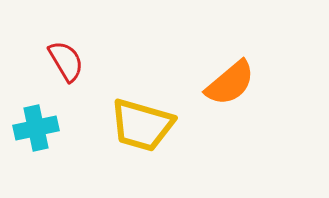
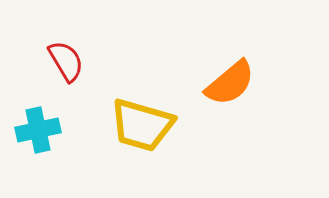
cyan cross: moved 2 px right, 2 px down
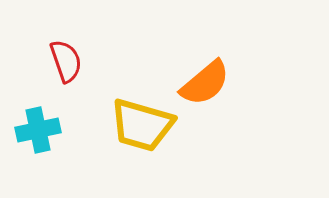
red semicircle: rotated 12 degrees clockwise
orange semicircle: moved 25 px left
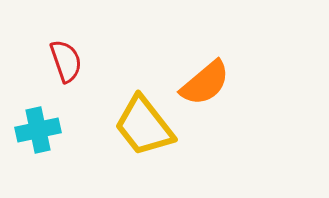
yellow trapezoid: moved 2 px right, 1 px down; rotated 36 degrees clockwise
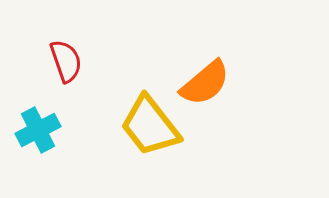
yellow trapezoid: moved 6 px right
cyan cross: rotated 15 degrees counterclockwise
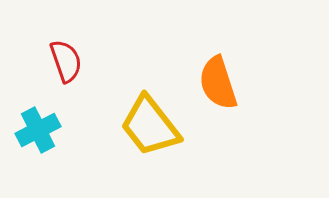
orange semicircle: moved 13 px right; rotated 112 degrees clockwise
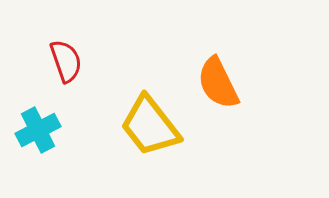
orange semicircle: rotated 8 degrees counterclockwise
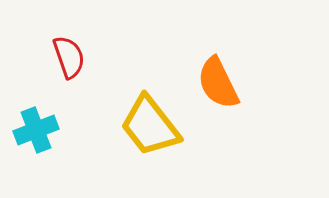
red semicircle: moved 3 px right, 4 px up
cyan cross: moved 2 px left; rotated 6 degrees clockwise
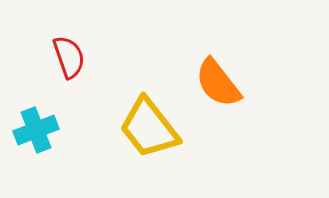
orange semicircle: rotated 12 degrees counterclockwise
yellow trapezoid: moved 1 px left, 2 px down
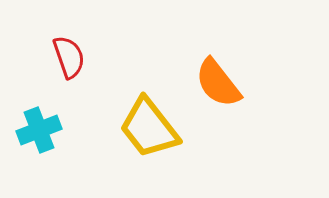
cyan cross: moved 3 px right
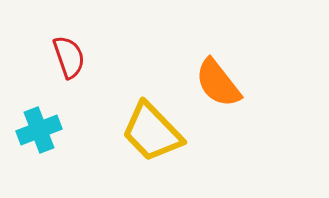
yellow trapezoid: moved 3 px right, 4 px down; rotated 6 degrees counterclockwise
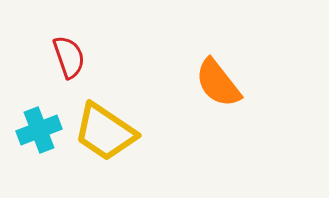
yellow trapezoid: moved 47 px left; rotated 12 degrees counterclockwise
